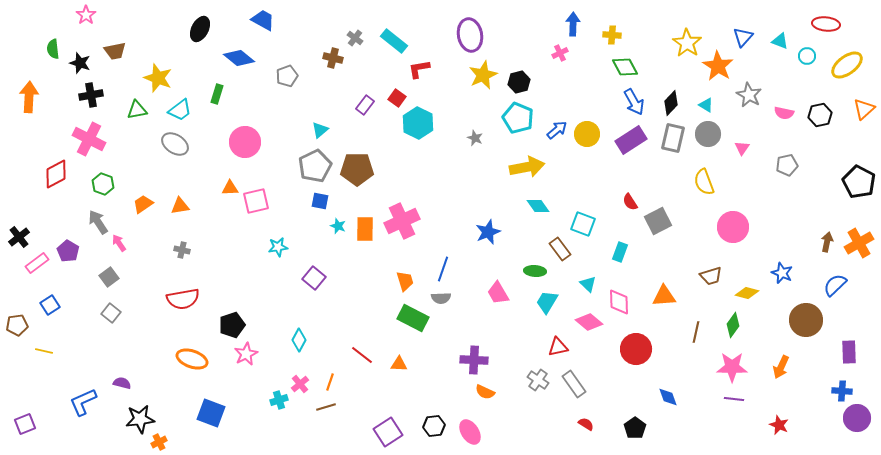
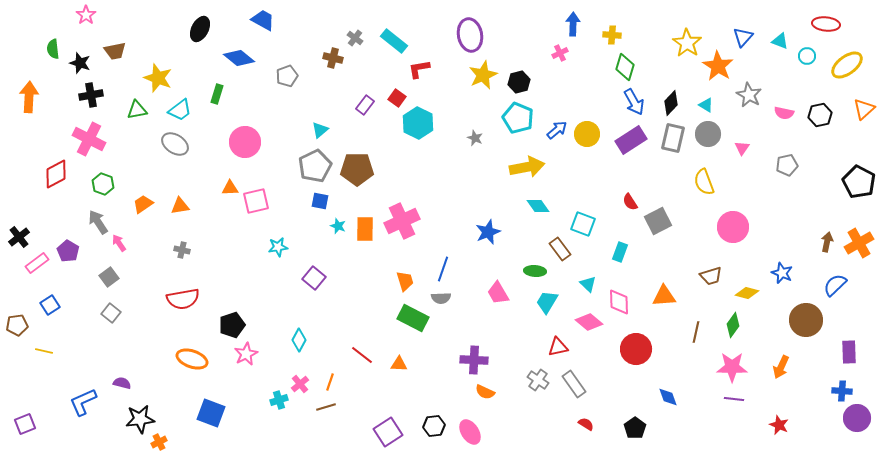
green diamond at (625, 67): rotated 44 degrees clockwise
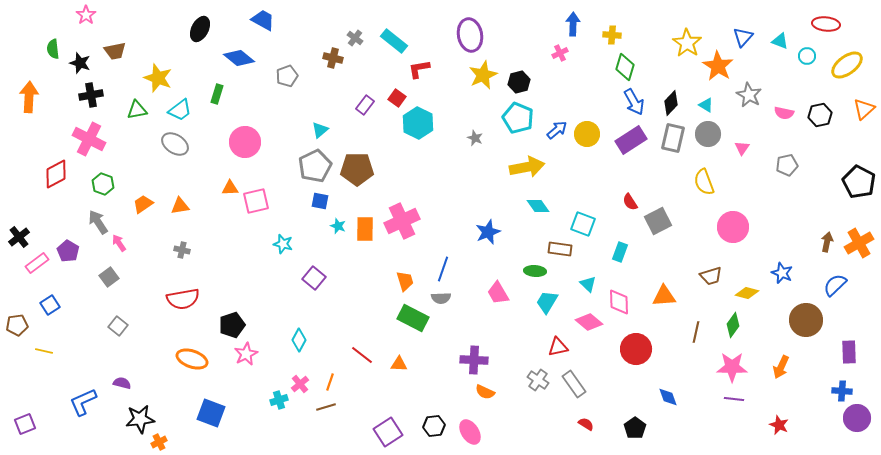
cyan star at (278, 247): moved 5 px right, 3 px up; rotated 24 degrees clockwise
brown rectangle at (560, 249): rotated 45 degrees counterclockwise
gray square at (111, 313): moved 7 px right, 13 px down
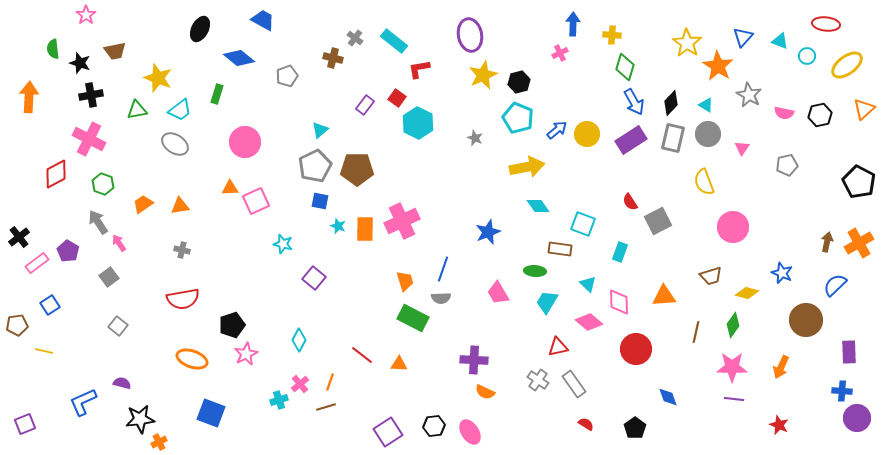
pink square at (256, 201): rotated 12 degrees counterclockwise
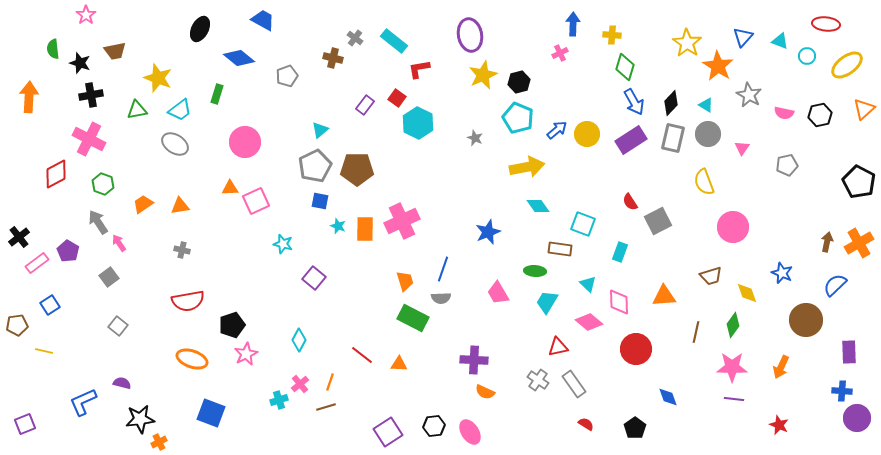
yellow diamond at (747, 293): rotated 55 degrees clockwise
red semicircle at (183, 299): moved 5 px right, 2 px down
